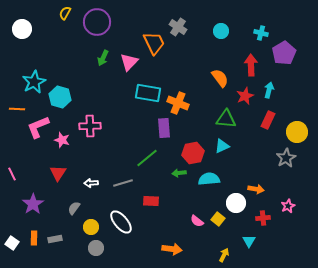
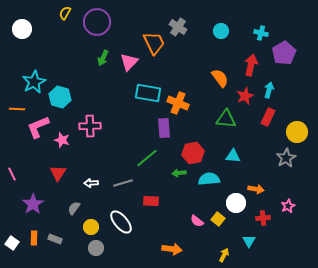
red arrow at (251, 65): rotated 15 degrees clockwise
red rectangle at (268, 120): moved 3 px up
cyan triangle at (222, 146): moved 11 px right, 10 px down; rotated 28 degrees clockwise
gray rectangle at (55, 239): rotated 32 degrees clockwise
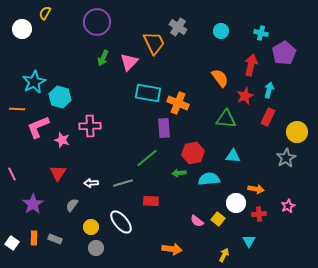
yellow semicircle at (65, 13): moved 20 px left
gray semicircle at (74, 208): moved 2 px left, 3 px up
red cross at (263, 218): moved 4 px left, 4 px up
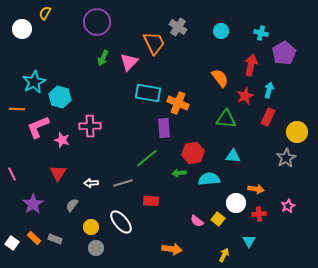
orange rectangle at (34, 238): rotated 48 degrees counterclockwise
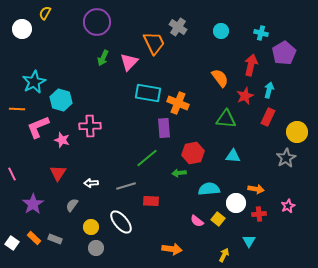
cyan hexagon at (60, 97): moved 1 px right, 3 px down
cyan semicircle at (209, 179): moved 10 px down
gray line at (123, 183): moved 3 px right, 3 px down
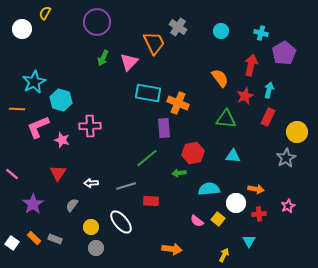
pink line at (12, 174): rotated 24 degrees counterclockwise
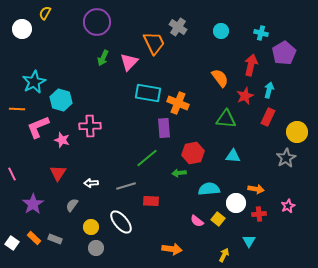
pink line at (12, 174): rotated 24 degrees clockwise
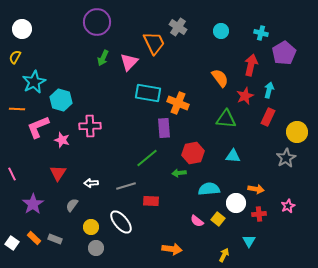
yellow semicircle at (45, 13): moved 30 px left, 44 px down
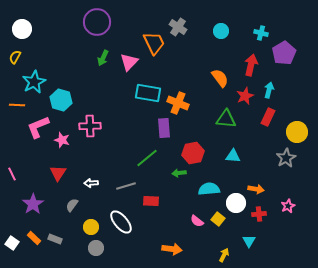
orange line at (17, 109): moved 4 px up
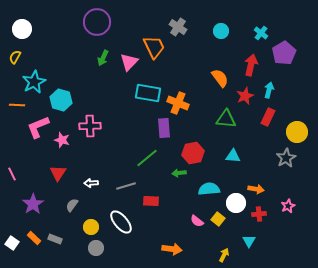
cyan cross at (261, 33): rotated 24 degrees clockwise
orange trapezoid at (154, 43): moved 4 px down
